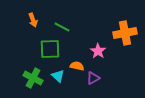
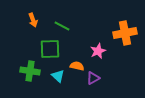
green line: moved 1 px up
pink star: rotated 14 degrees clockwise
green cross: moved 3 px left, 7 px up; rotated 18 degrees counterclockwise
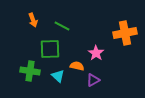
pink star: moved 2 px left, 2 px down; rotated 14 degrees counterclockwise
purple triangle: moved 2 px down
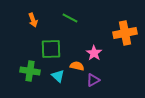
green line: moved 8 px right, 8 px up
green square: moved 1 px right
pink star: moved 2 px left
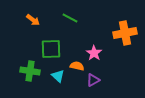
orange arrow: rotated 32 degrees counterclockwise
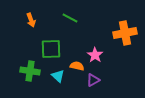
orange arrow: moved 2 px left; rotated 32 degrees clockwise
pink star: moved 1 px right, 2 px down
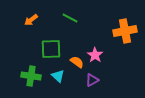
orange arrow: rotated 72 degrees clockwise
orange cross: moved 2 px up
orange semicircle: moved 4 px up; rotated 24 degrees clockwise
green cross: moved 1 px right, 5 px down
purple triangle: moved 1 px left
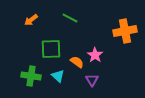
purple triangle: rotated 32 degrees counterclockwise
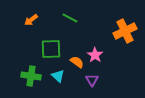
orange cross: rotated 15 degrees counterclockwise
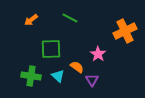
pink star: moved 3 px right, 1 px up
orange semicircle: moved 5 px down
